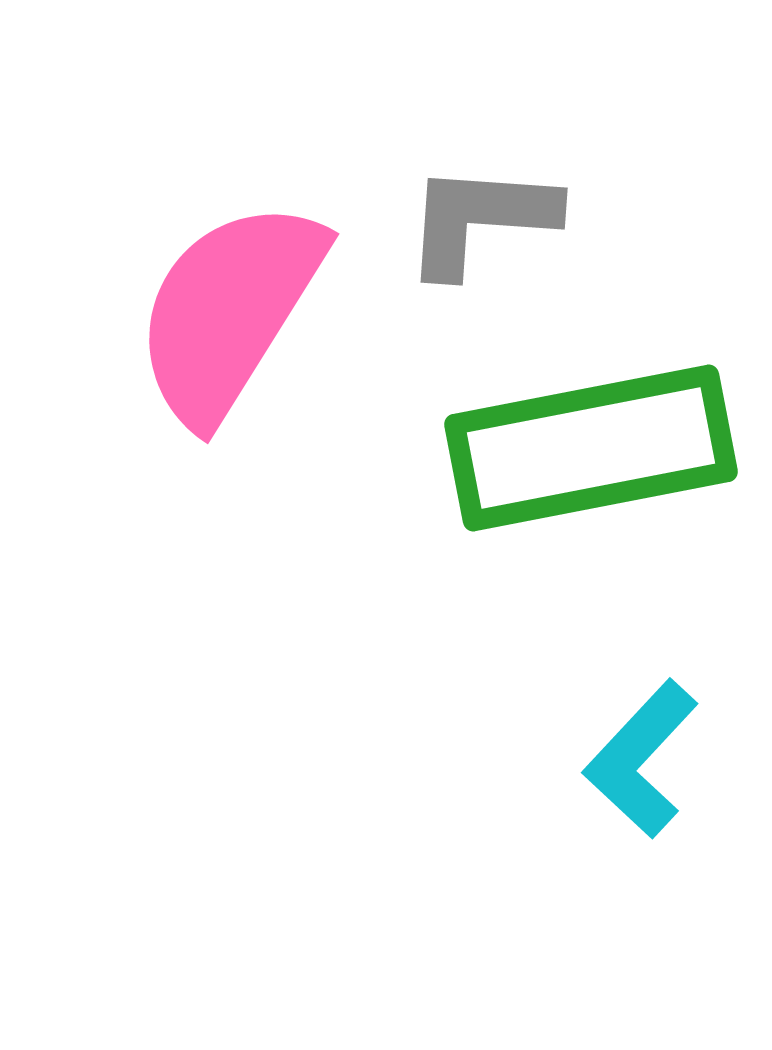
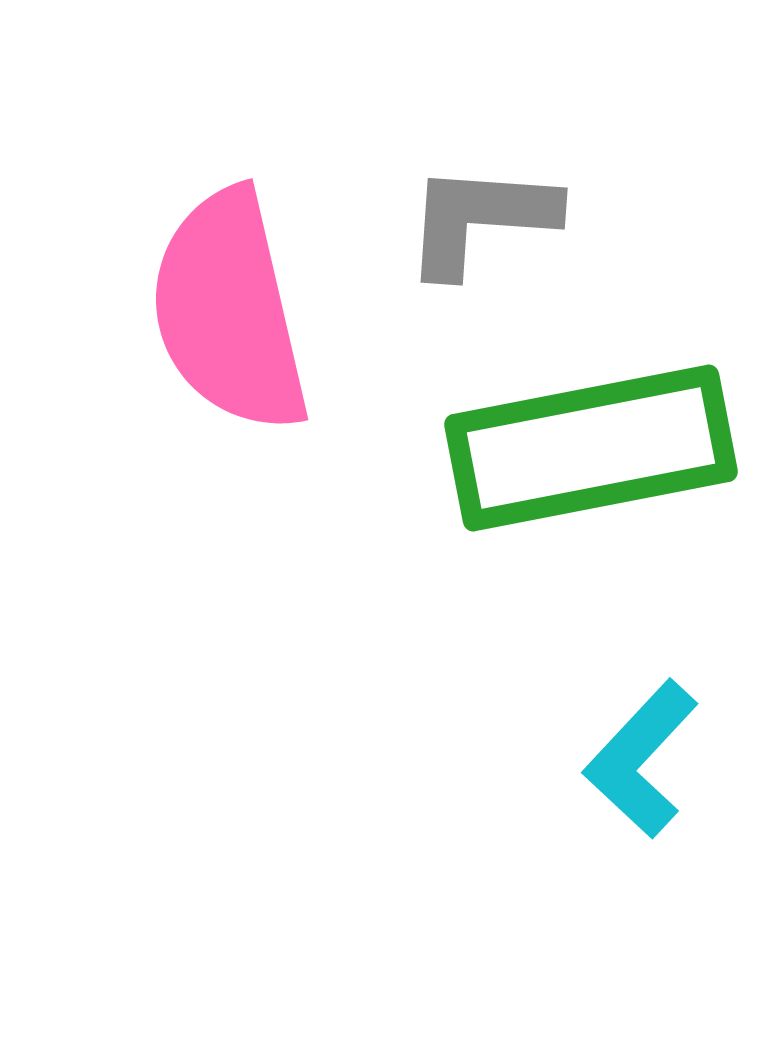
pink semicircle: rotated 45 degrees counterclockwise
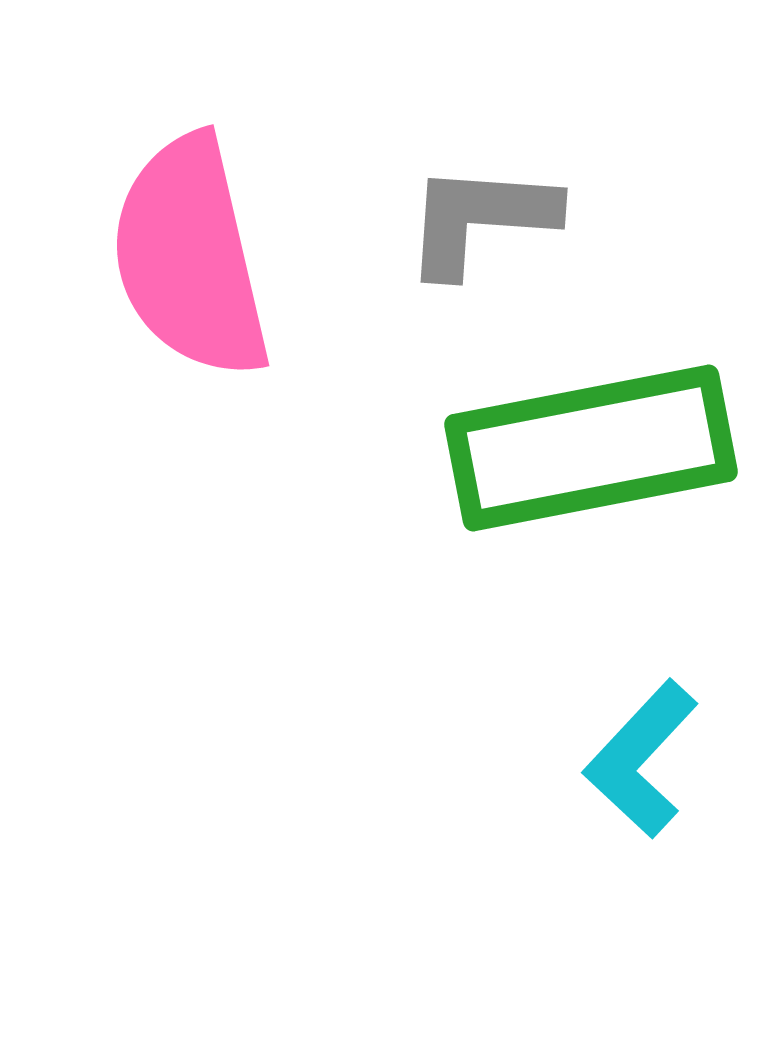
pink semicircle: moved 39 px left, 54 px up
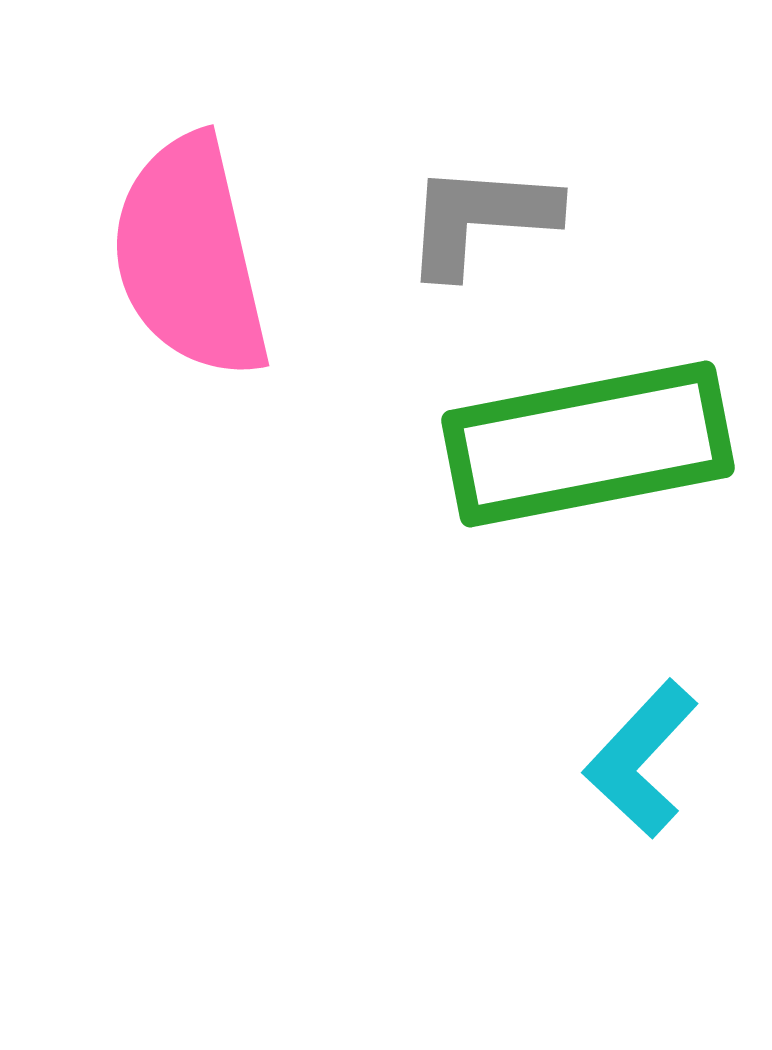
green rectangle: moved 3 px left, 4 px up
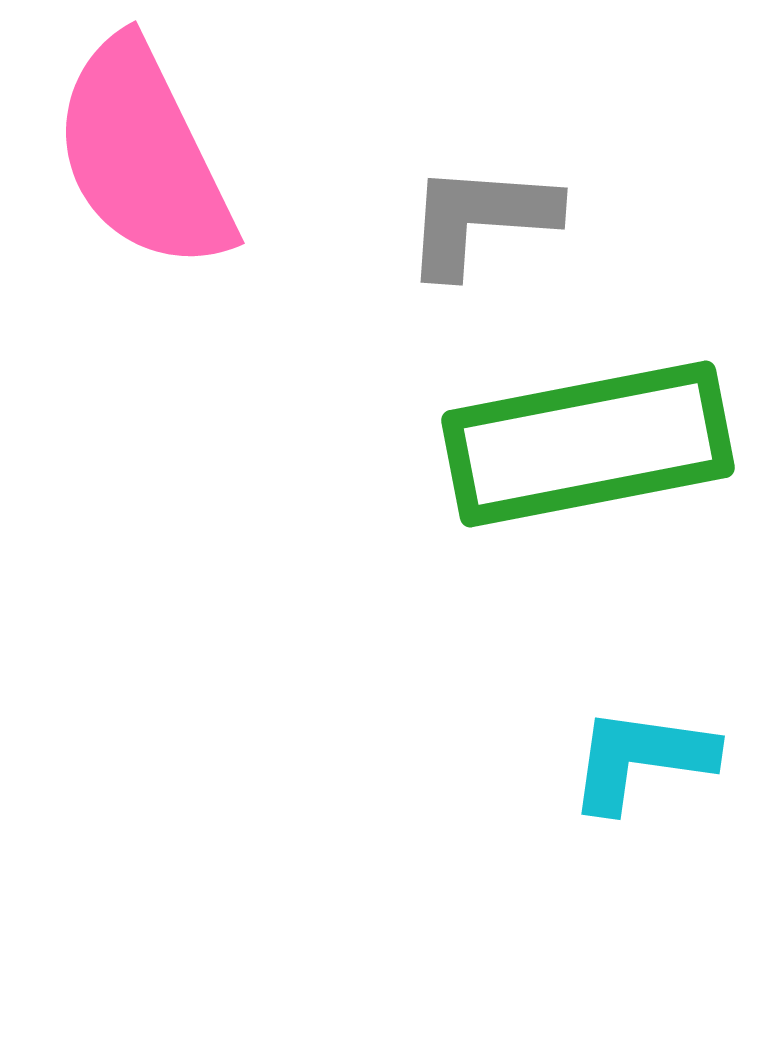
pink semicircle: moved 47 px left, 102 px up; rotated 13 degrees counterclockwise
cyan L-shape: rotated 55 degrees clockwise
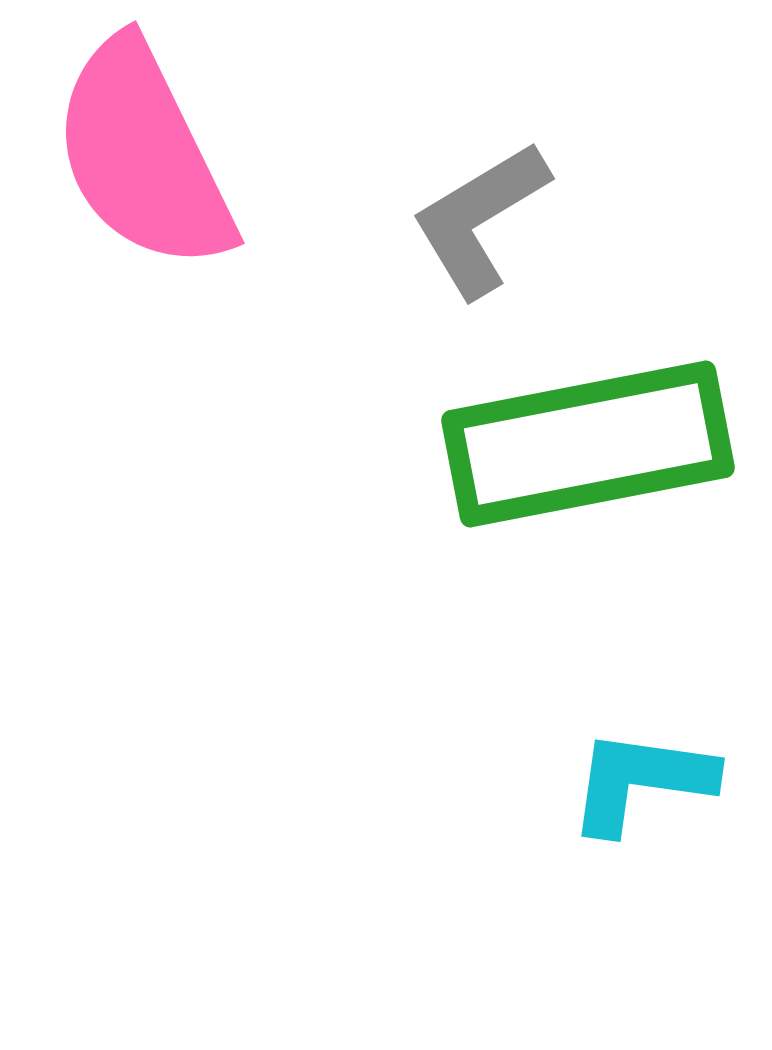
gray L-shape: rotated 35 degrees counterclockwise
cyan L-shape: moved 22 px down
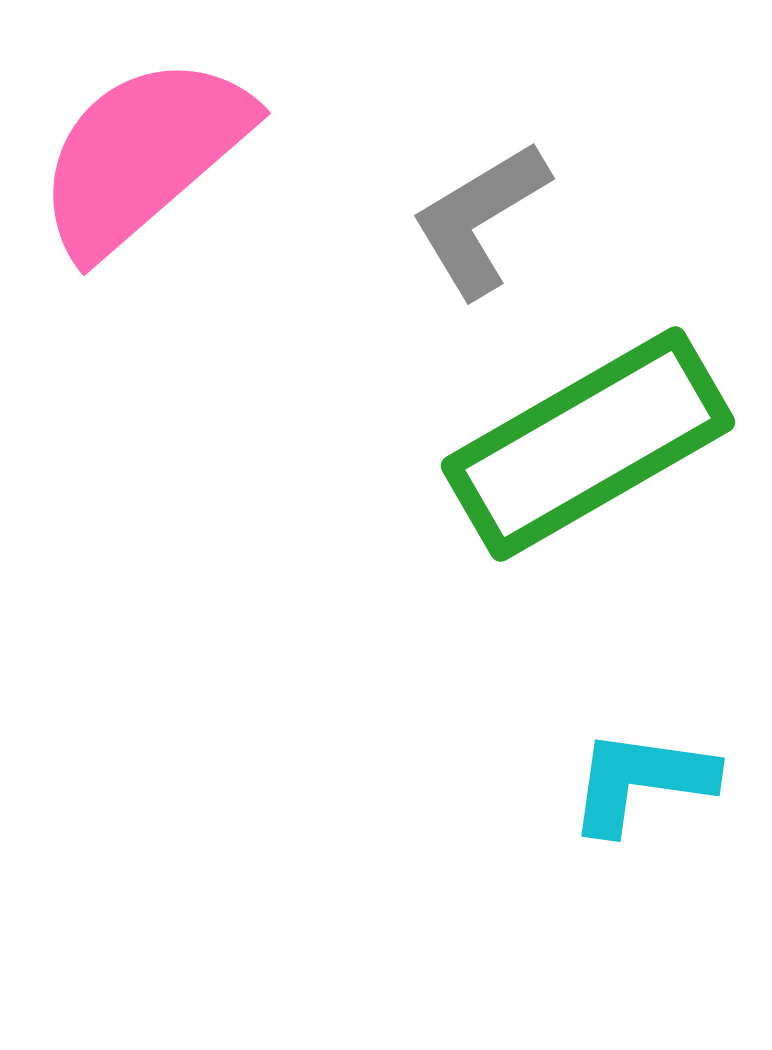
pink semicircle: rotated 75 degrees clockwise
green rectangle: rotated 19 degrees counterclockwise
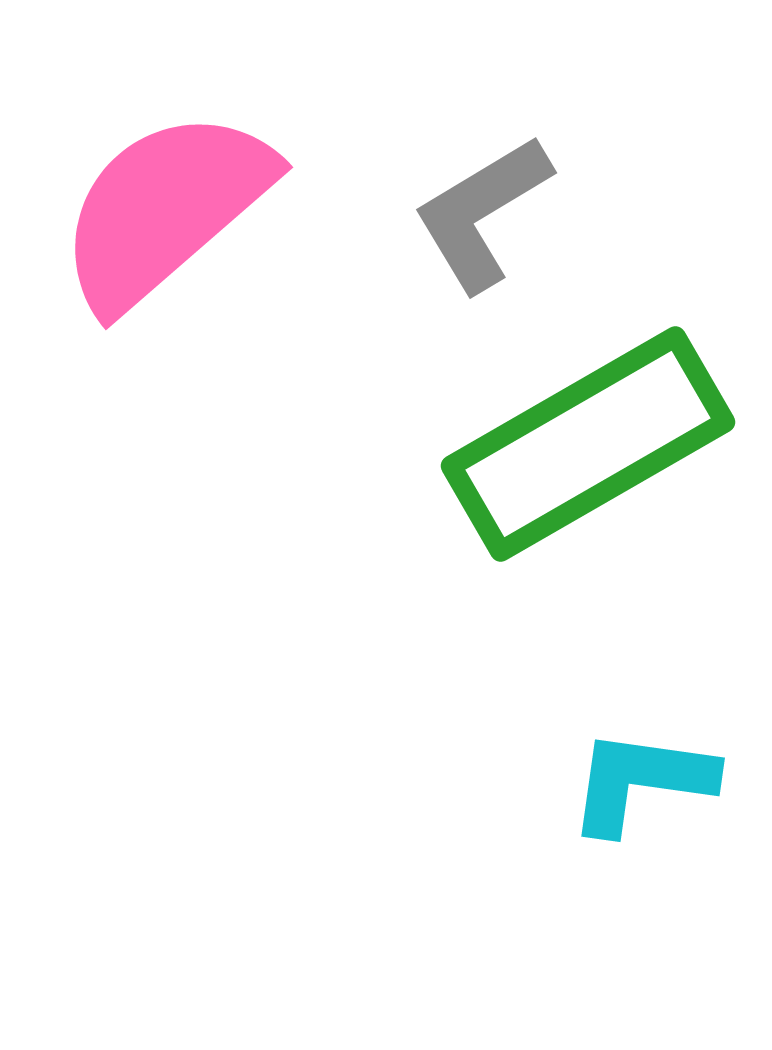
pink semicircle: moved 22 px right, 54 px down
gray L-shape: moved 2 px right, 6 px up
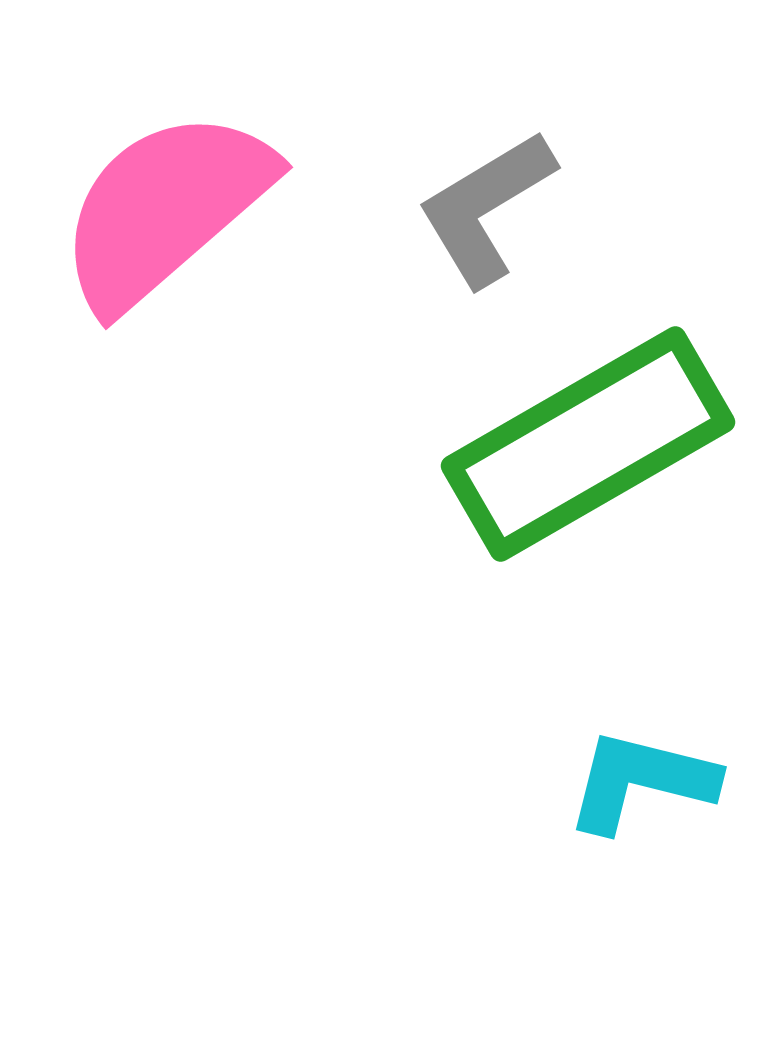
gray L-shape: moved 4 px right, 5 px up
cyan L-shape: rotated 6 degrees clockwise
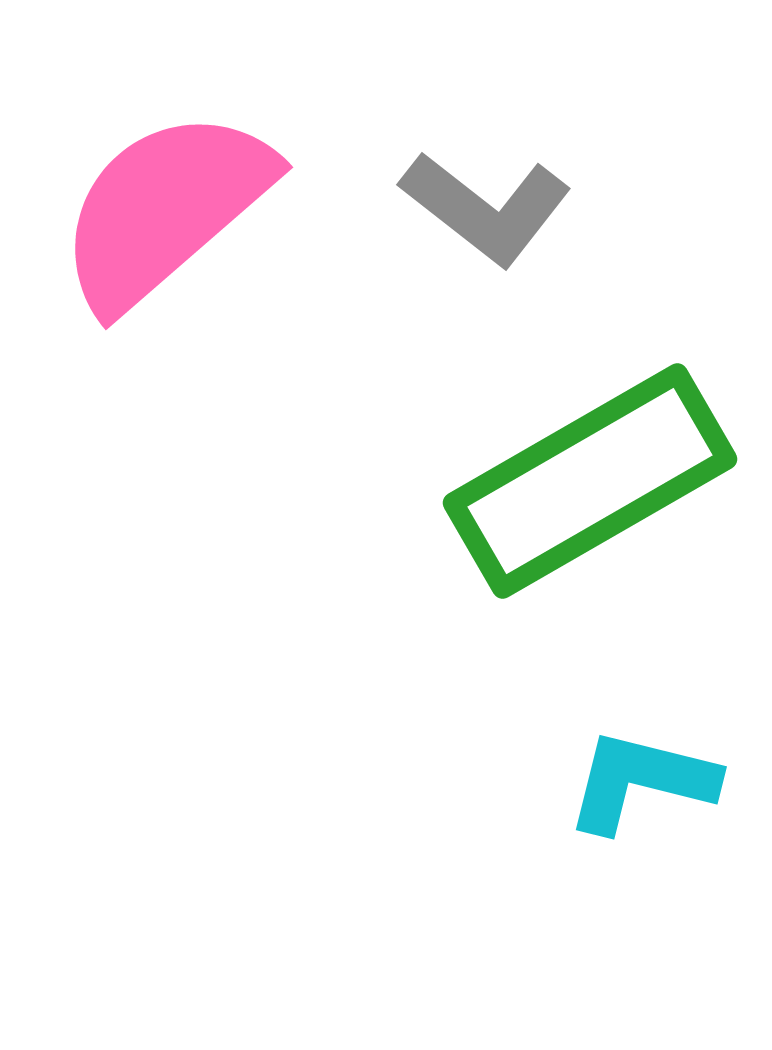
gray L-shape: rotated 111 degrees counterclockwise
green rectangle: moved 2 px right, 37 px down
